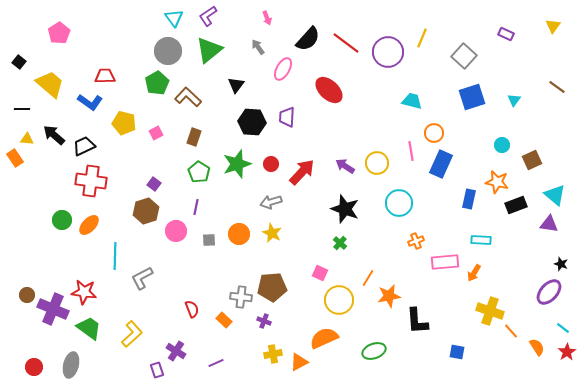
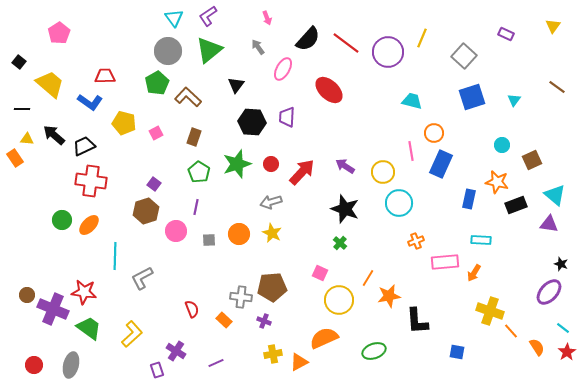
yellow circle at (377, 163): moved 6 px right, 9 px down
red circle at (34, 367): moved 2 px up
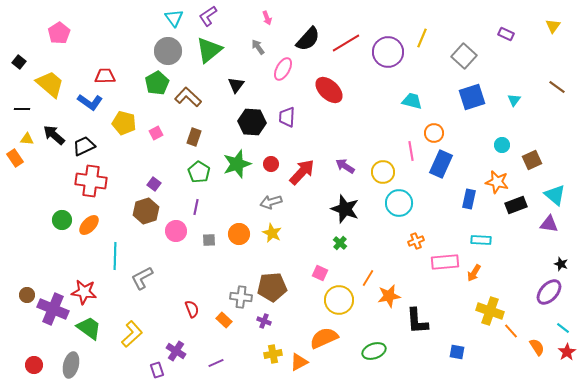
red line at (346, 43): rotated 68 degrees counterclockwise
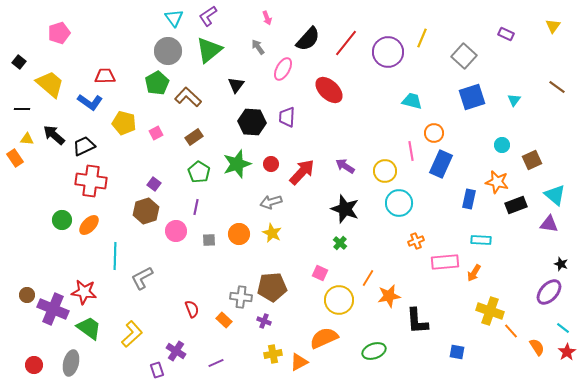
pink pentagon at (59, 33): rotated 15 degrees clockwise
red line at (346, 43): rotated 20 degrees counterclockwise
brown rectangle at (194, 137): rotated 36 degrees clockwise
yellow circle at (383, 172): moved 2 px right, 1 px up
gray ellipse at (71, 365): moved 2 px up
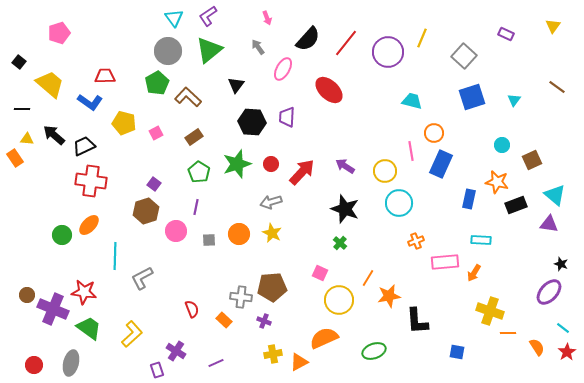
green circle at (62, 220): moved 15 px down
orange line at (511, 331): moved 3 px left, 2 px down; rotated 49 degrees counterclockwise
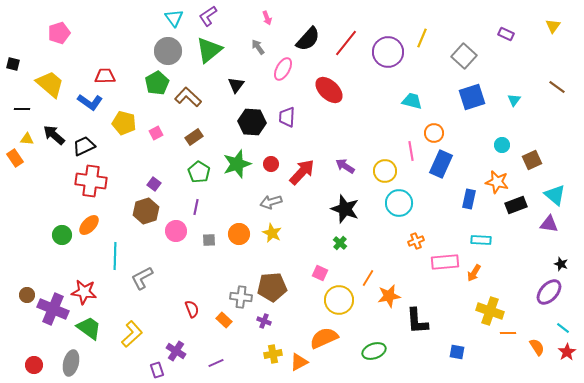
black square at (19, 62): moved 6 px left, 2 px down; rotated 24 degrees counterclockwise
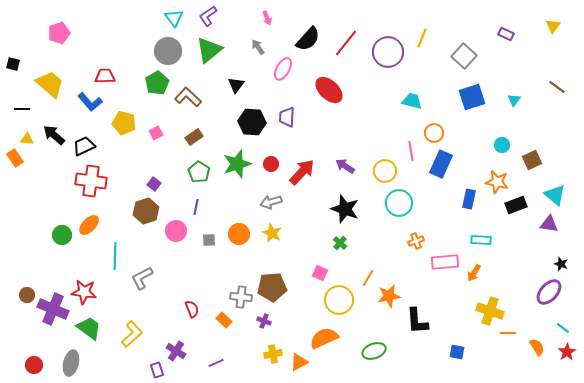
blue L-shape at (90, 102): rotated 15 degrees clockwise
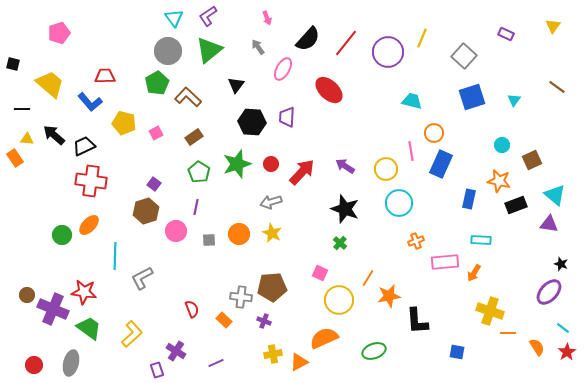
yellow circle at (385, 171): moved 1 px right, 2 px up
orange star at (497, 182): moved 2 px right, 1 px up
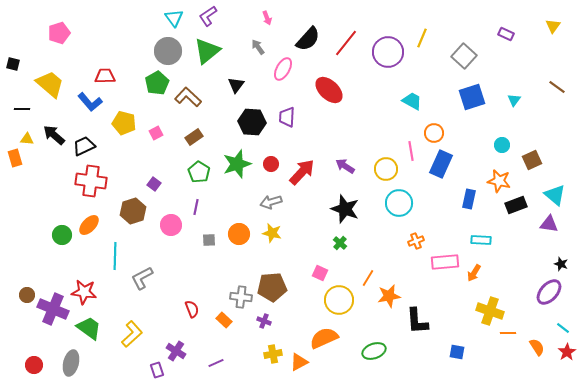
green triangle at (209, 50): moved 2 px left, 1 px down
cyan trapezoid at (412, 101): rotated 15 degrees clockwise
orange rectangle at (15, 158): rotated 18 degrees clockwise
brown hexagon at (146, 211): moved 13 px left
pink circle at (176, 231): moved 5 px left, 6 px up
yellow star at (272, 233): rotated 12 degrees counterclockwise
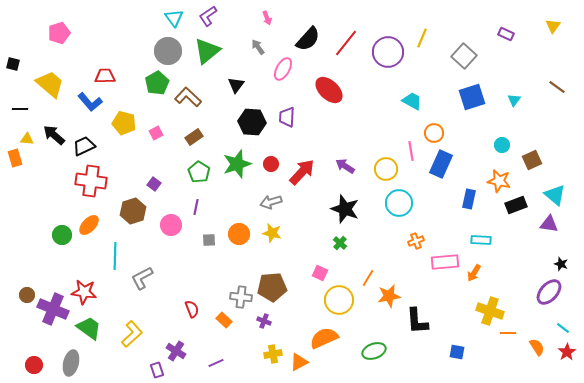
black line at (22, 109): moved 2 px left
